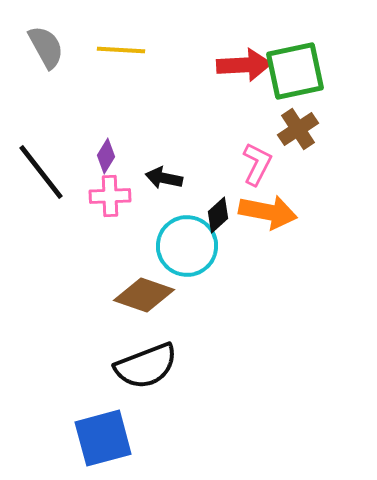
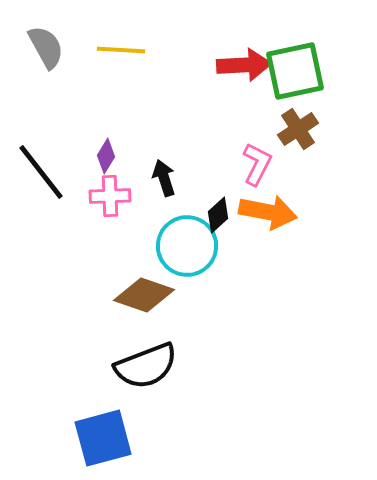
black arrow: rotated 60 degrees clockwise
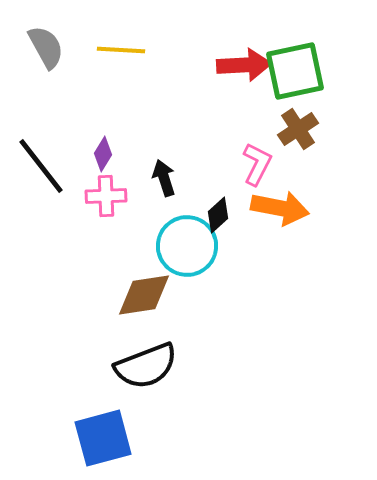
purple diamond: moved 3 px left, 2 px up
black line: moved 6 px up
pink cross: moved 4 px left
orange arrow: moved 12 px right, 4 px up
brown diamond: rotated 28 degrees counterclockwise
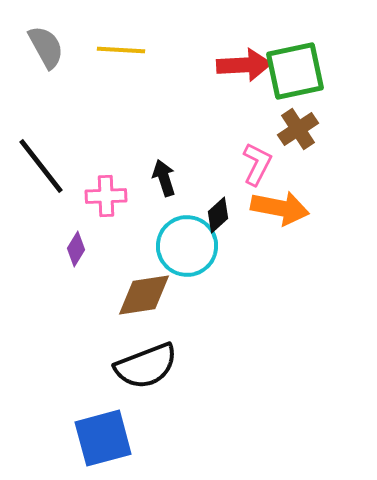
purple diamond: moved 27 px left, 95 px down
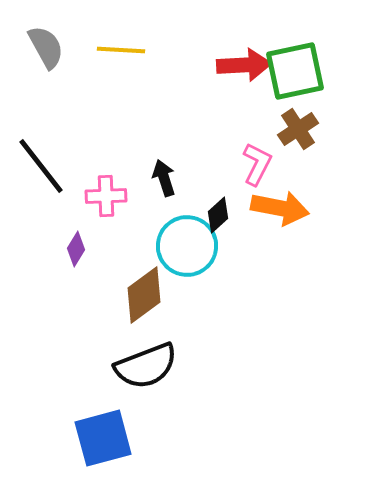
brown diamond: rotated 28 degrees counterclockwise
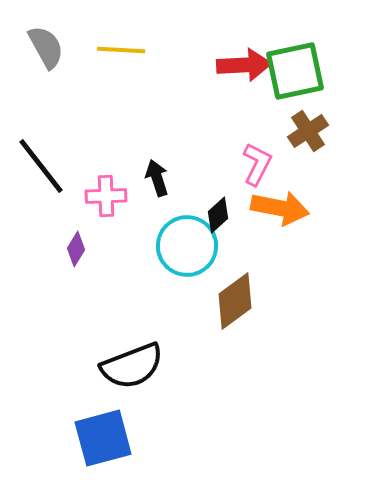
brown cross: moved 10 px right, 2 px down
black arrow: moved 7 px left
brown diamond: moved 91 px right, 6 px down
black semicircle: moved 14 px left
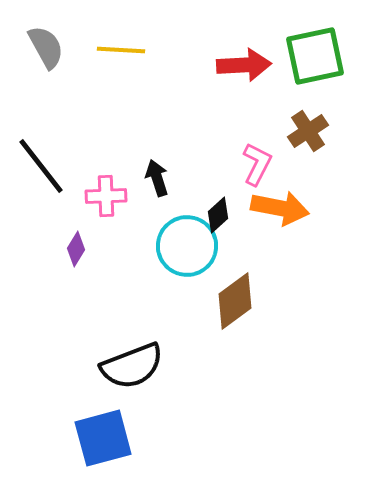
green square: moved 20 px right, 15 px up
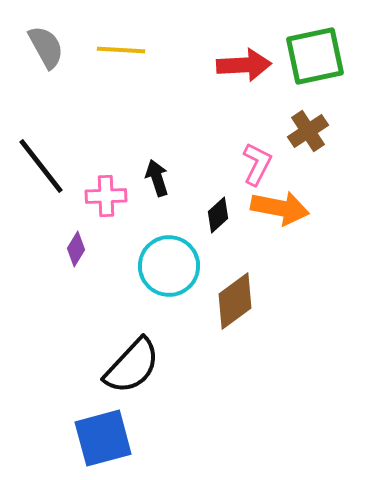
cyan circle: moved 18 px left, 20 px down
black semicircle: rotated 26 degrees counterclockwise
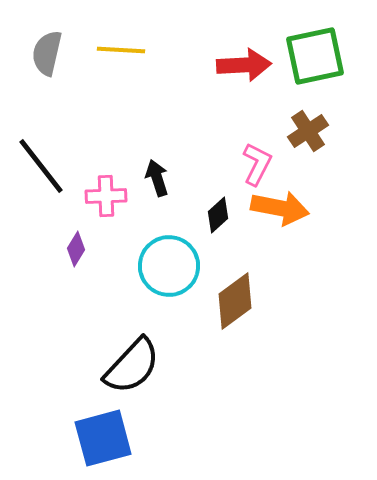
gray semicircle: moved 1 px right, 6 px down; rotated 138 degrees counterclockwise
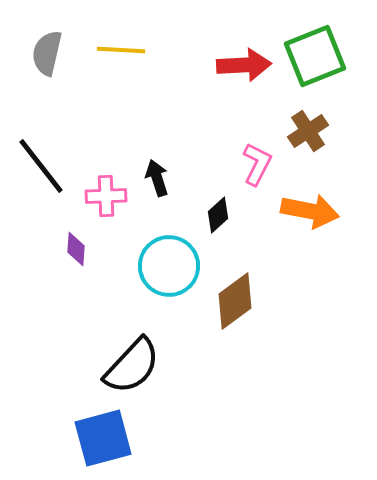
green square: rotated 10 degrees counterclockwise
orange arrow: moved 30 px right, 3 px down
purple diamond: rotated 28 degrees counterclockwise
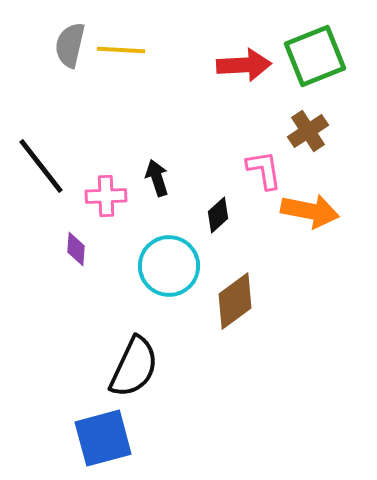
gray semicircle: moved 23 px right, 8 px up
pink L-shape: moved 7 px right, 6 px down; rotated 36 degrees counterclockwise
black semicircle: moved 2 px right, 1 px down; rotated 18 degrees counterclockwise
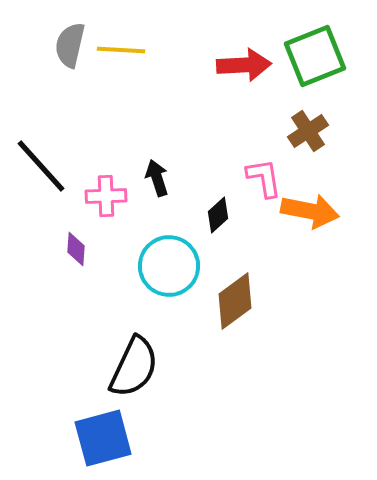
black line: rotated 4 degrees counterclockwise
pink L-shape: moved 8 px down
